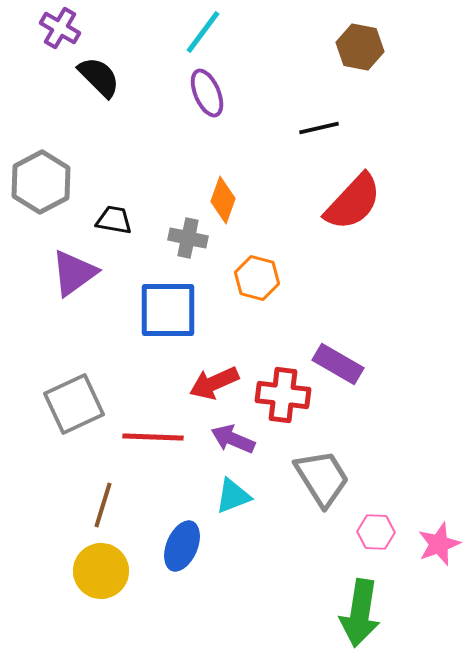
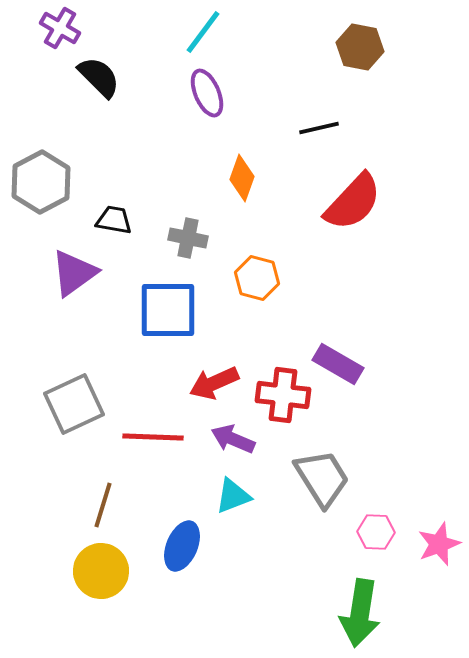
orange diamond: moved 19 px right, 22 px up
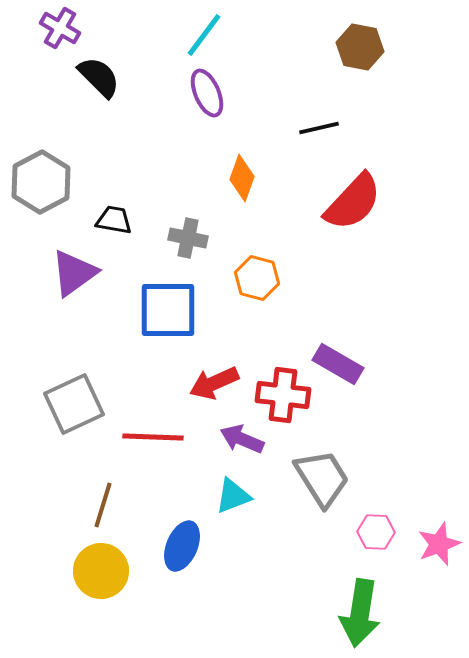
cyan line: moved 1 px right, 3 px down
purple arrow: moved 9 px right
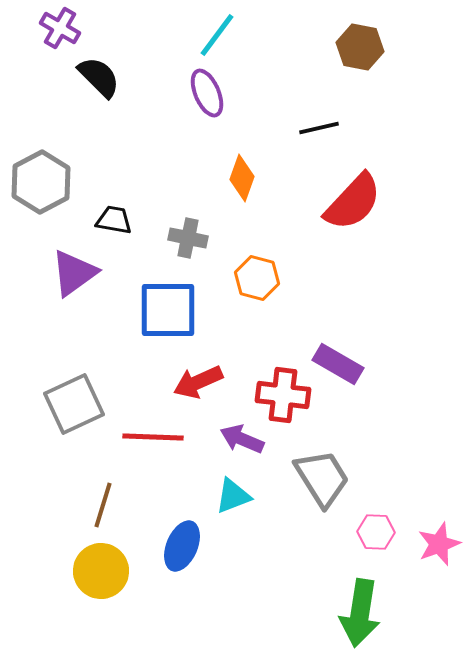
cyan line: moved 13 px right
red arrow: moved 16 px left, 1 px up
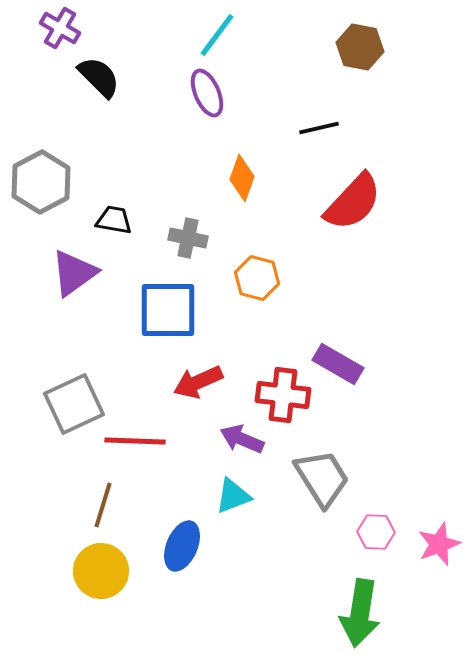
red line: moved 18 px left, 4 px down
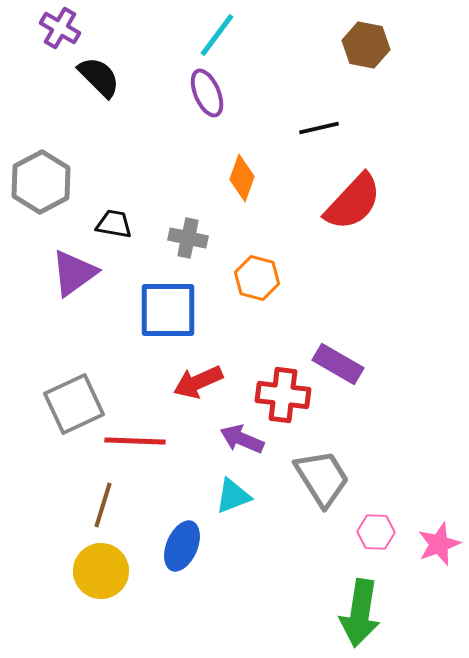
brown hexagon: moved 6 px right, 2 px up
black trapezoid: moved 4 px down
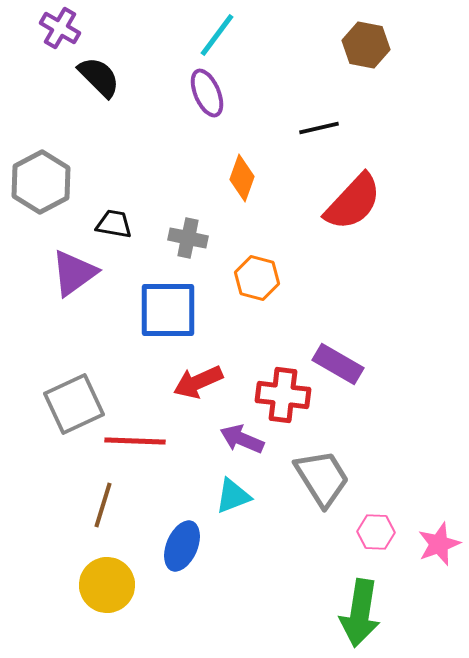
yellow circle: moved 6 px right, 14 px down
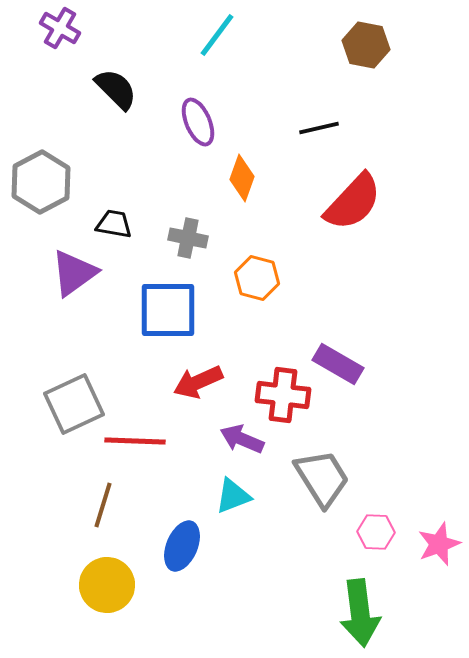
black semicircle: moved 17 px right, 12 px down
purple ellipse: moved 9 px left, 29 px down
green arrow: rotated 16 degrees counterclockwise
